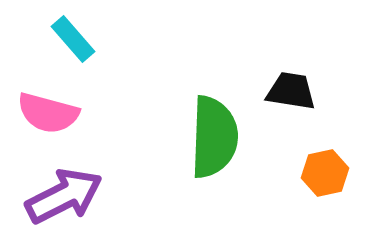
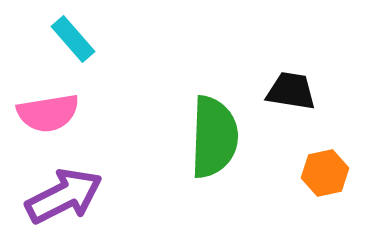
pink semicircle: rotated 24 degrees counterclockwise
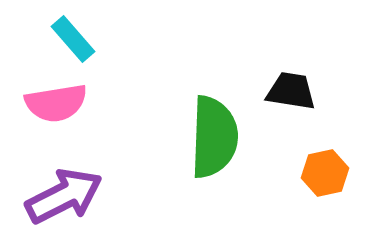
pink semicircle: moved 8 px right, 10 px up
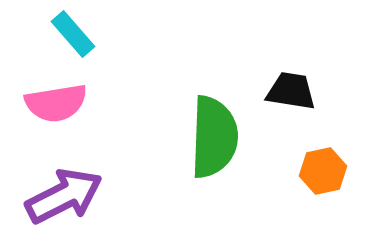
cyan rectangle: moved 5 px up
orange hexagon: moved 2 px left, 2 px up
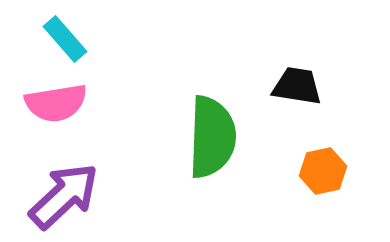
cyan rectangle: moved 8 px left, 5 px down
black trapezoid: moved 6 px right, 5 px up
green semicircle: moved 2 px left
purple arrow: rotated 16 degrees counterclockwise
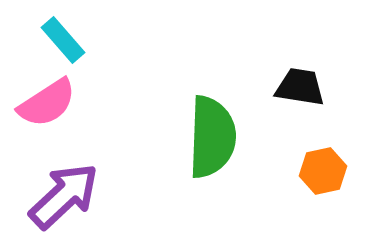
cyan rectangle: moved 2 px left, 1 px down
black trapezoid: moved 3 px right, 1 px down
pink semicircle: moved 9 px left; rotated 24 degrees counterclockwise
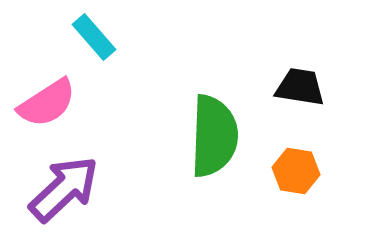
cyan rectangle: moved 31 px right, 3 px up
green semicircle: moved 2 px right, 1 px up
orange hexagon: moved 27 px left; rotated 21 degrees clockwise
purple arrow: moved 7 px up
